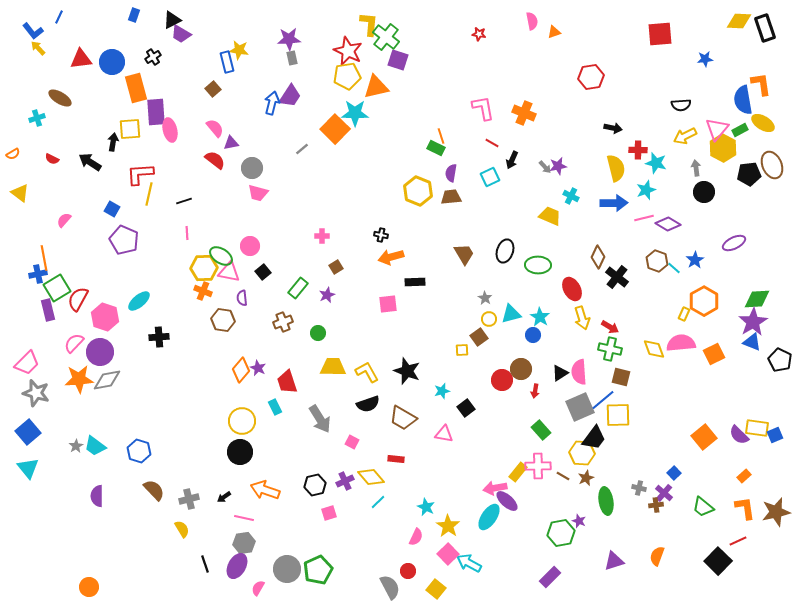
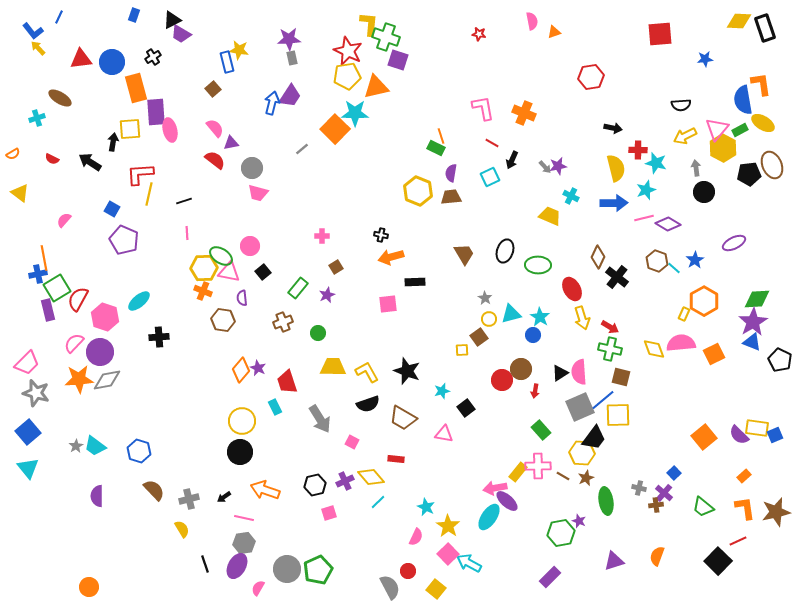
green cross at (386, 37): rotated 20 degrees counterclockwise
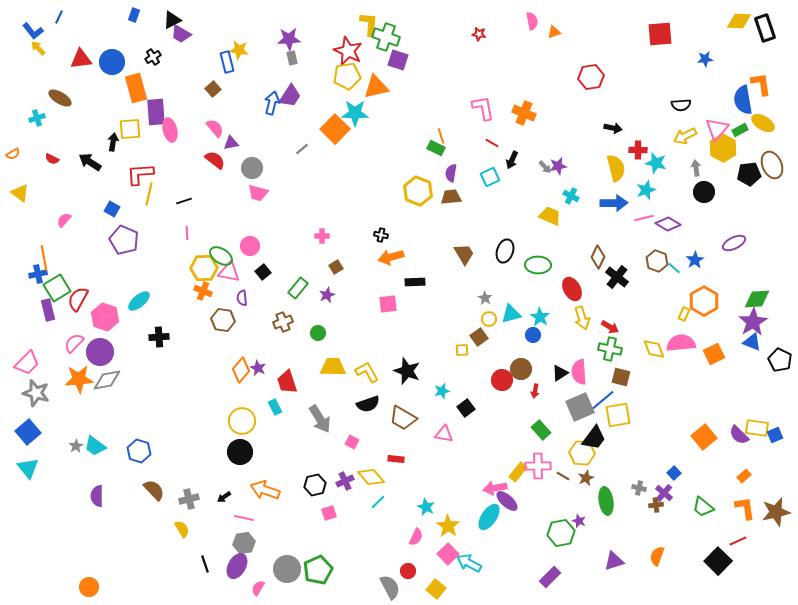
yellow square at (618, 415): rotated 8 degrees counterclockwise
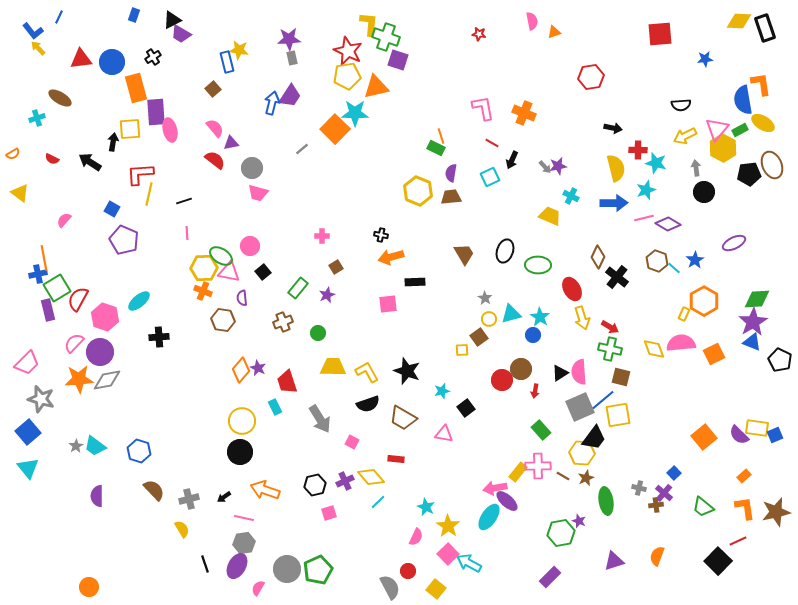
gray star at (36, 393): moved 5 px right, 6 px down
